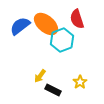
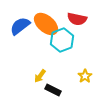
red semicircle: rotated 60 degrees counterclockwise
yellow star: moved 5 px right, 6 px up
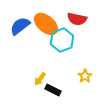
yellow arrow: moved 3 px down
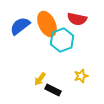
orange ellipse: moved 1 px right; rotated 25 degrees clockwise
yellow star: moved 4 px left; rotated 16 degrees clockwise
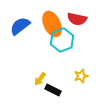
orange ellipse: moved 5 px right
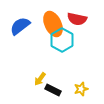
orange ellipse: moved 1 px right
cyan hexagon: rotated 10 degrees counterclockwise
yellow star: moved 13 px down
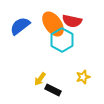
red semicircle: moved 5 px left, 2 px down
orange ellipse: rotated 10 degrees counterclockwise
yellow star: moved 2 px right, 12 px up
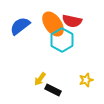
yellow star: moved 3 px right, 3 px down
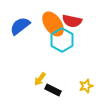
yellow star: moved 6 px down
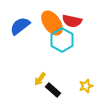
orange ellipse: moved 1 px left, 1 px up
black rectangle: rotated 14 degrees clockwise
